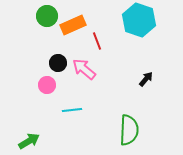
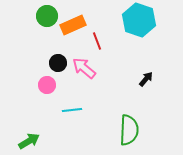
pink arrow: moved 1 px up
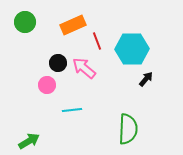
green circle: moved 22 px left, 6 px down
cyan hexagon: moved 7 px left, 29 px down; rotated 20 degrees counterclockwise
green semicircle: moved 1 px left, 1 px up
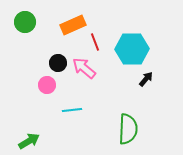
red line: moved 2 px left, 1 px down
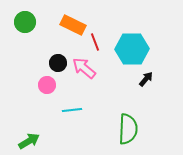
orange rectangle: rotated 50 degrees clockwise
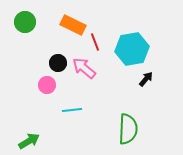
cyan hexagon: rotated 8 degrees counterclockwise
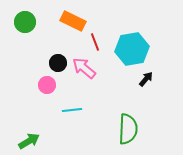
orange rectangle: moved 4 px up
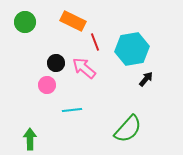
black circle: moved 2 px left
green semicircle: rotated 40 degrees clockwise
green arrow: moved 1 px right, 2 px up; rotated 60 degrees counterclockwise
